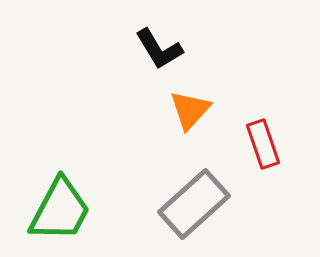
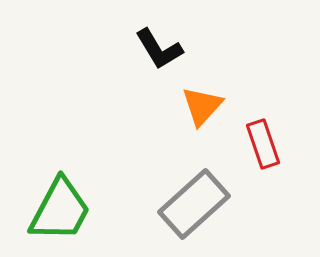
orange triangle: moved 12 px right, 4 px up
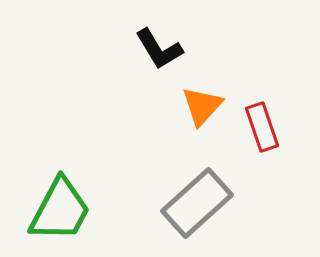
red rectangle: moved 1 px left, 17 px up
gray rectangle: moved 3 px right, 1 px up
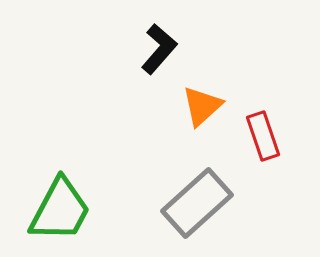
black L-shape: rotated 108 degrees counterclockwise
orange triangle: rotated 6 degrees clockwise
red rectangle: moved 1 px right, 9 px down
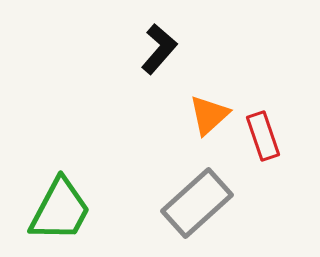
orange triangle: moved 7 px right, 9 px down
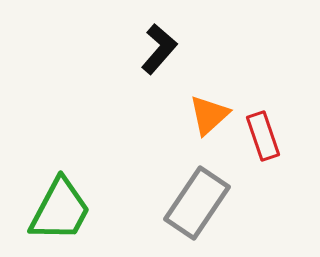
gray rectangle: rotated 14 degrees counterclockwise
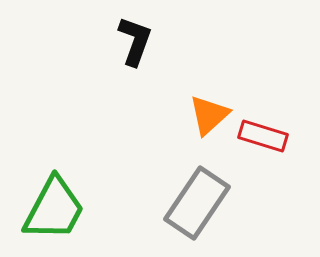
black L-shape: moved 24 px left, 8 px up; rotated 21 degrees counterclockwise
red rectangle: rotated 54 degrees counterclockwise
green trapezoid: moved 6 px left, 1 px up
